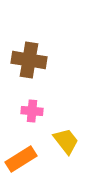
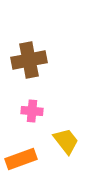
brown cross: rotated 20 degrees counterclockwise
orange rectangle: rotated 12 degrees clockwise
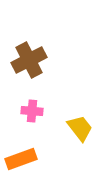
brown cross: rotated 16 degrees counterclockwise
yellow trapezoid: moved 14 px right, 13 px up
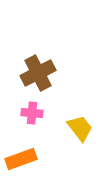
brown cross: moved 9 px right, 13 px down
pink cross: moved 2 px down
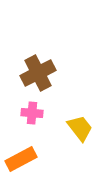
orange rectangle: rotated 8 degrees counterclockwise
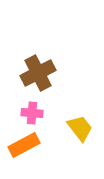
orange rectangle: moved 3 px right, 14 px up
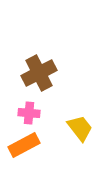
brown cross: moved 1 px right
pink cross: moved 3 px left
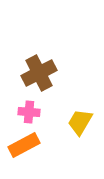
pink cross: moved 1 px up
yellow trapezoid: moved 6 px up; rotated 112 degrees counterclockwise
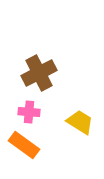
yellow trapezoid: rotated 92 degrees clockwise
orange rectangle: rotated 64 degrees clockwise
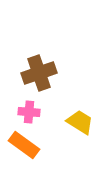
brown cross: rotated 8 degrees clockwise
